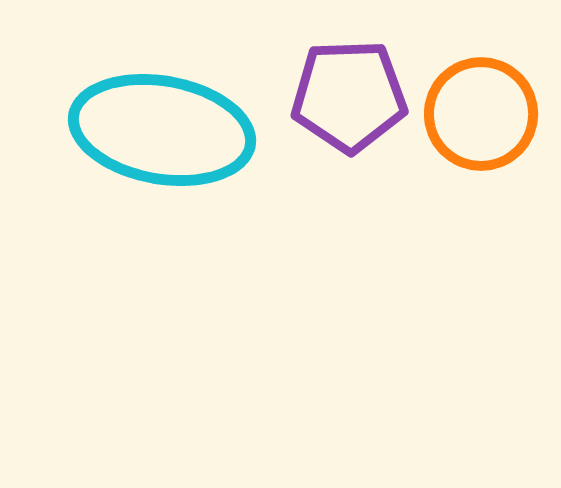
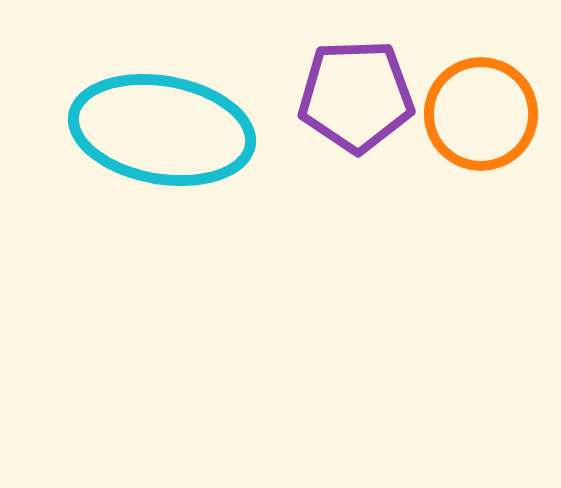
purple pentagon: moved 7 px right
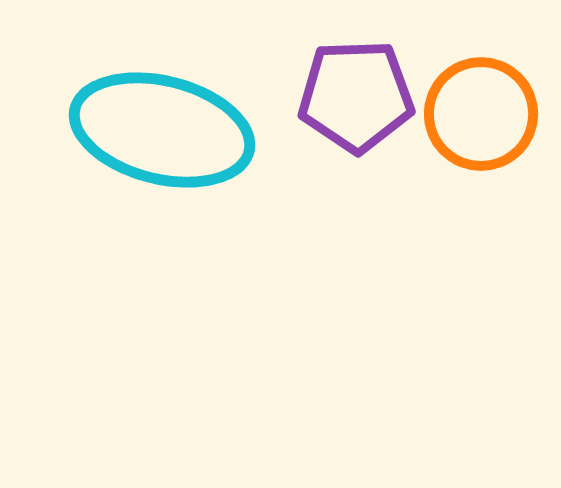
cyan ellipse: rotated 4 degrees clockwise
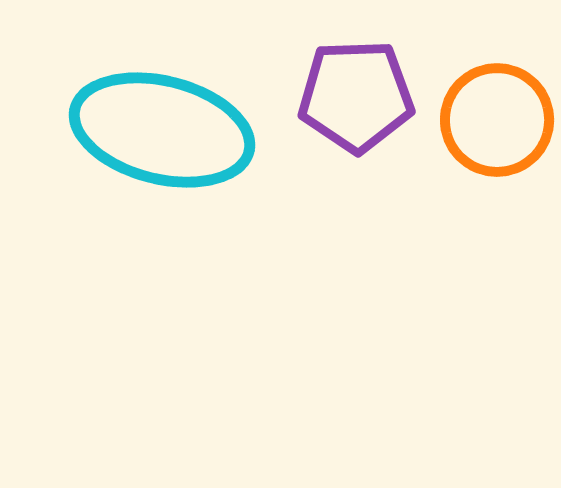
orange circle: moved 16 px right, 6 px down
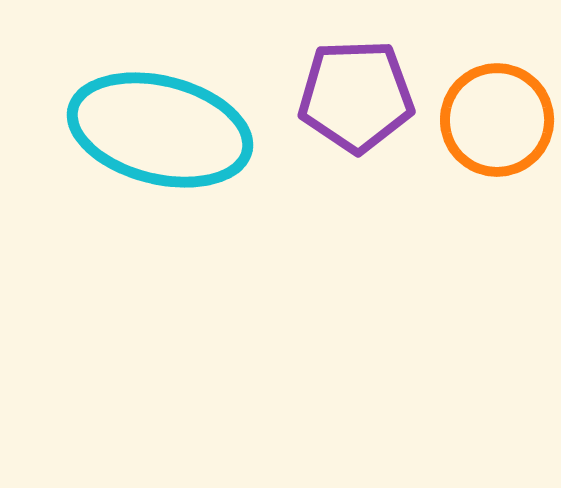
cyan ellipse: moved 2 px left
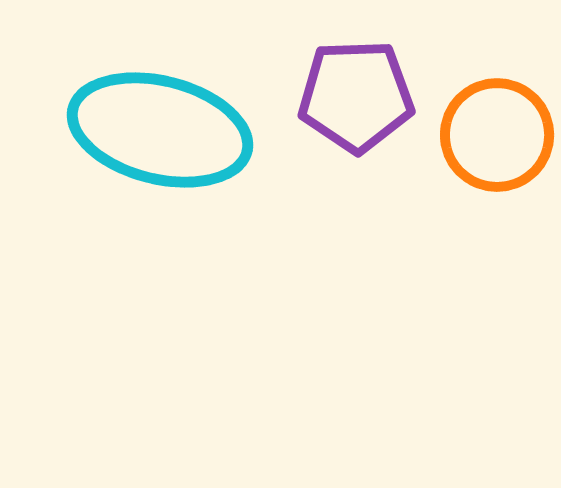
orange circle: moved 15 px down
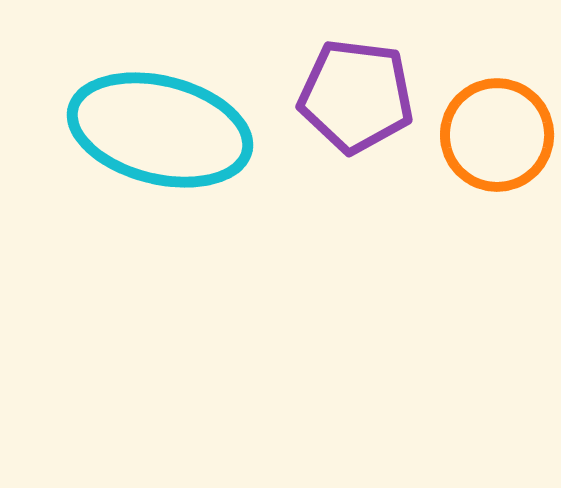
purple pentagon: rotated 9 degrees clockwise
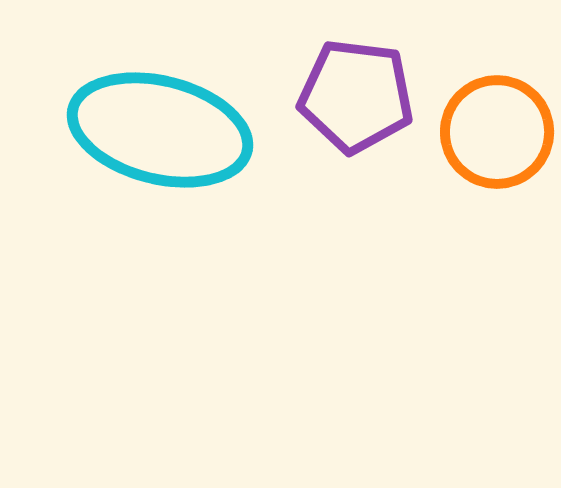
orange circle: moved 3 px up
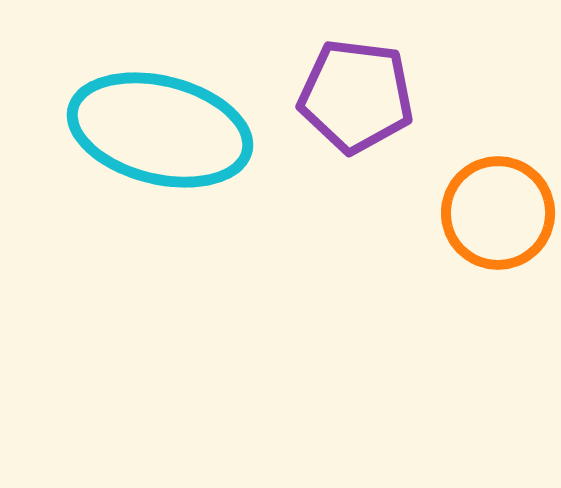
orange circle: moved 1 px right, 81 px down
